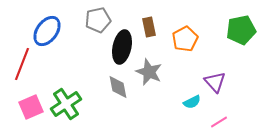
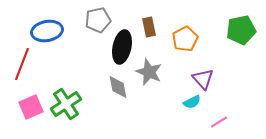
blue ellipse: rotated 44 degrees clockwise
purple triangle: moved 12 px left, 3 px up
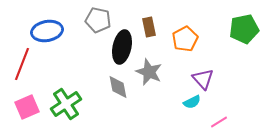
gray pentagon: rotated 25 degrees clockwise
green pentagon: moved 3 px right, 1 px up
pink square: moved 4 px left
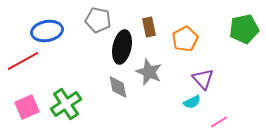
red line: moved 1 px right, 3 px up; rotated 40 degrees clockwise
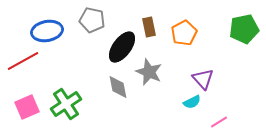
gray pentagon: moved 6 px left
orange pentagon: moved 1 px left, 6 px up
black ellipse: rotated 24 degrees clockwise
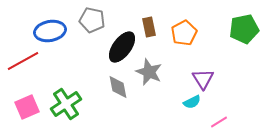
blue ellipse: moved 3 px right
purple triangle: rotated 10 degrees clockwise
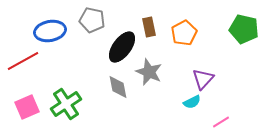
green pentagon: rotated 24 degrees clockwise
purple triangle: rotated 15 degrees clockwise
pink line: moved 2 px right
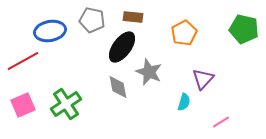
brown rectangle: moved 16 px left, 10 px up; rotated 72 degrees counterclockwise
cyan semicircle: moved 8 px left; rotated 48 degrees counterclockwise
pink square: moved 4 px left, 2 px up
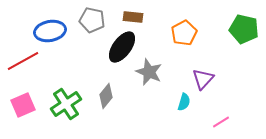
gray diamond: moved 12 px left, 9 px down; rotated 50 degrees clockwise
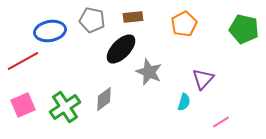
brown rectangle: rotated 12 degrees counterclockwise
orange pentagon: moved 9 px up
black ellipse: moved 1 px left, 2 px down; rotated 8 degrees clockwise
gray diamond: moved 2 px left, 3 px down; rotated 15 degrees clockwise
green cross: moved 1 px left, 3 px down
